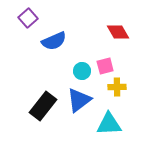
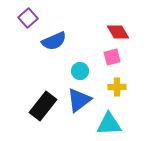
pink square: moved 7 px right, 9 px up
cyan circle: moved 2 px left
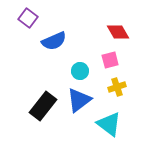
purple square: rotated 12 degrees counterclockwise
pink square: moved 2 px left, 3 px down
yellow cross: rotated 18 degrees counterclockwise
cyan triangle: rotated 40 degrees clockwise
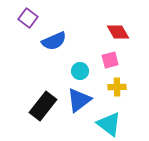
yellow cross: rotated 18 degrees clockwise
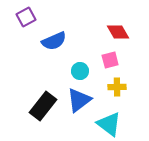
purple square: moved 2 px left, 1 px up; rotated 24 degrees clockwise
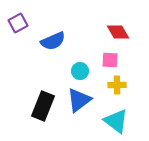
purple square: moved 8 px left, 6 px down
blue semicircle: moved 1 px left
pink square: rotated 18 degrees clockwise
yellow cross: moved 2 px up
black rectangle: rotated 16 degrees counterclockwise
cyan triangle: moved 7 px right, 3 px up
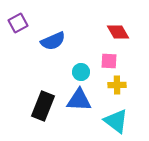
pink square: moved 1 px left, 1 px down
cyan circle: moved 1 px right, 1 px down
blue triangle: rotated 40 degrees clockwise
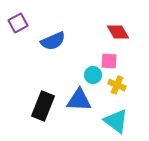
cyan circle: moved 12 px right, 3 px down
yellow cross: rotated 24 degrees clockwise
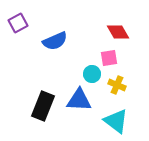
blue semicircle: moved 2 px right
pink square: moved 3 px up; rotated 12 degrees counterclockwise
cyan circle: moved 1 px left, 1 px up
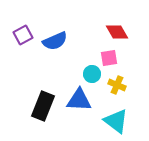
purple square: moved 5 px right, 12 px down
red diamond: moved 1 px left
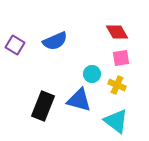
purple square: moved 8 px left, 10 px down; rotated 30 degrees counterclockwise
pink square: moved 12 px right
blue triangle: rotated 12 degrees clockwise
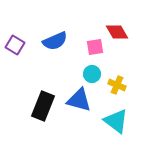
pink square: moved 26 px left, 11 px up
